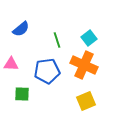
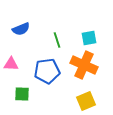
blue semicircle: rotated 18 degrees clockwise
cyan square: rotated 28 degrees clockwise
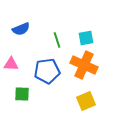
cyan square: moved 3 px left
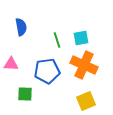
blue semicircle: moved 2 px up; rotated 78 degrees counterclockwise
cyan square: moved 5 px left
green square: moved 3 px right
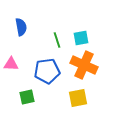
green square: moved 2 px right, 3 px down; rotated 14 degrees counterclockwise
yellow square: moved 8 px left, 3 px up; rotated 12 degrees clockwise
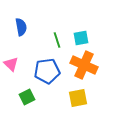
pink triangle: rotated 42 degrees clockwise
green square: rotated 14 degrees counterclockwise
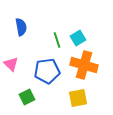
cyan square: moved 3 px left; rotated 21 degrees counterclockwise
orange cross: rotated 8 degrees counterclockwise
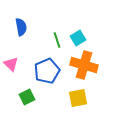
blue pentagon: rotated 15 degrees counterclockwise
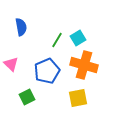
green line: rotated 49 degrees clockwise
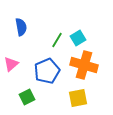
pink triangle: rotated 35 degrees clockwise
